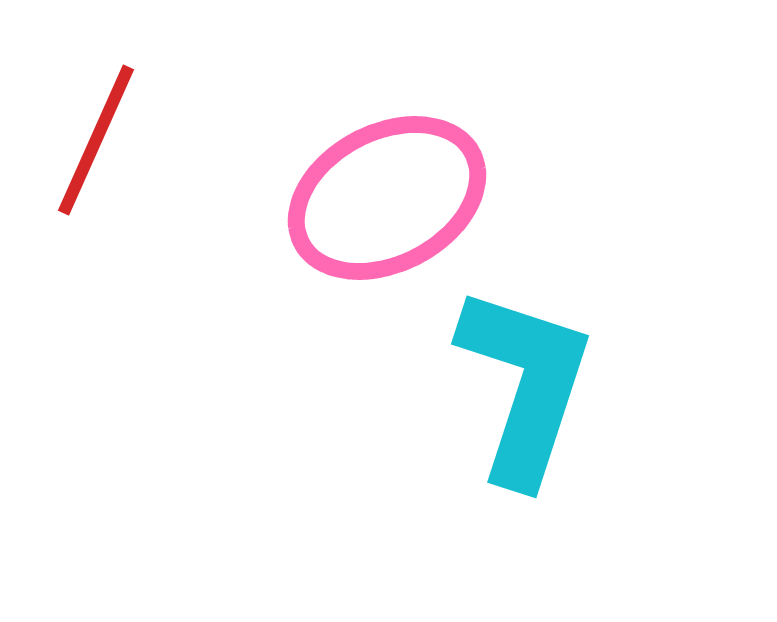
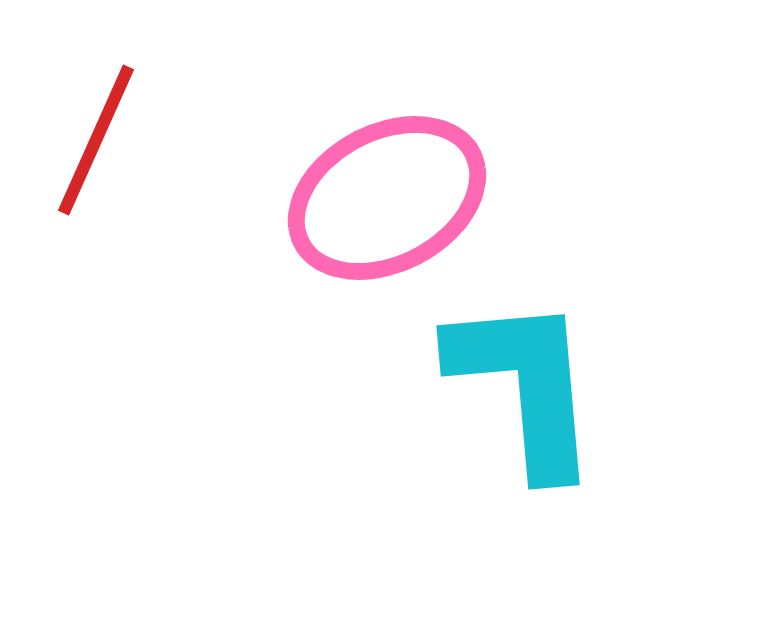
cyan L-shape: rotated 23 degrees counterclockwise
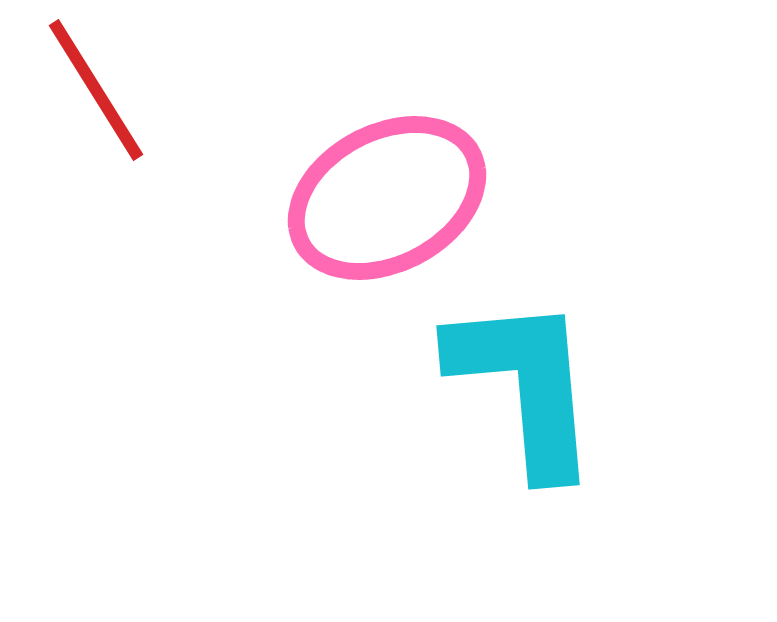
red line: moved 50 px up; rotated 56 degrees counterclockwise
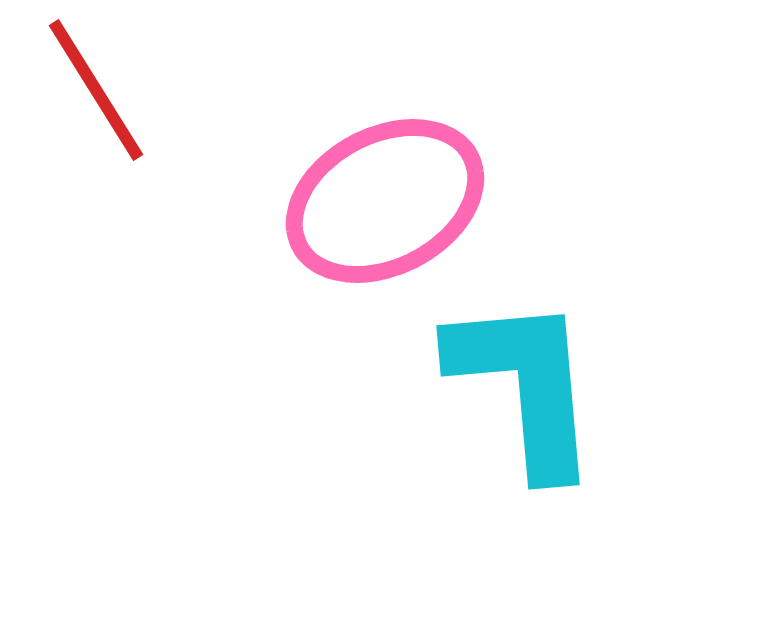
pink ellipse: moved 2 px left, 3 px down
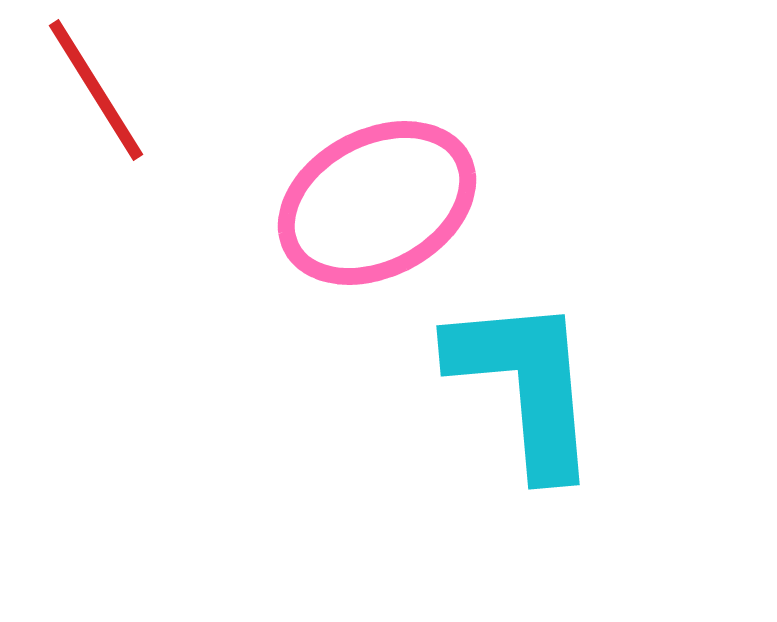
pink ellipse: moved 8 px left, 2 px down
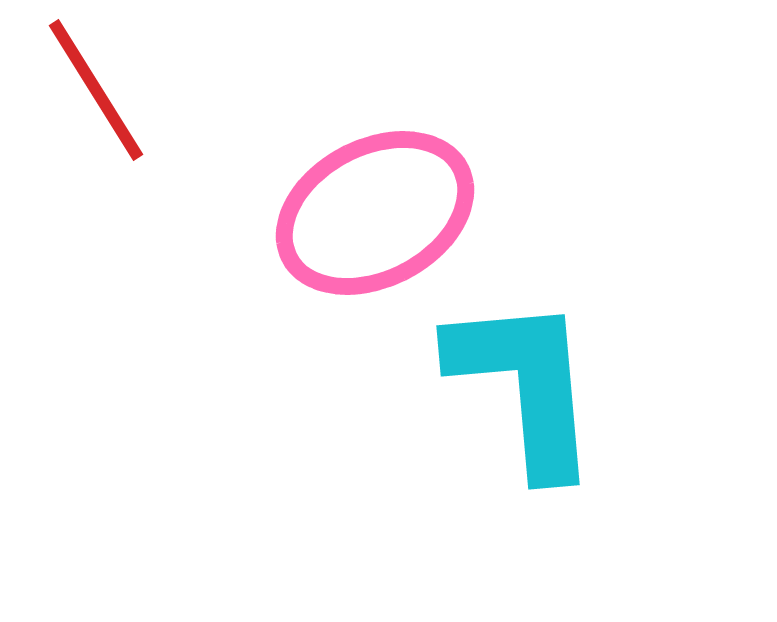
pink ellipse: moved 2 px left, 10 px down
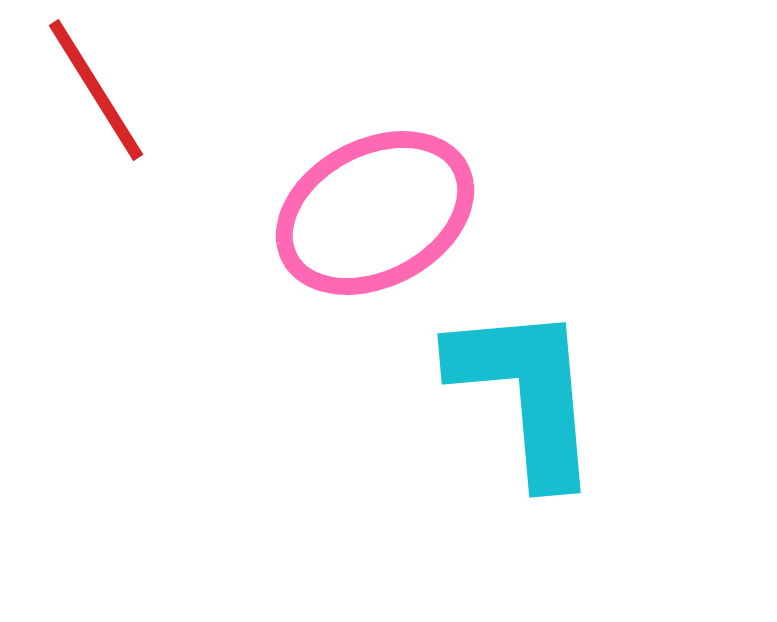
cyan L-shape: moved 1 px right, 8 px down
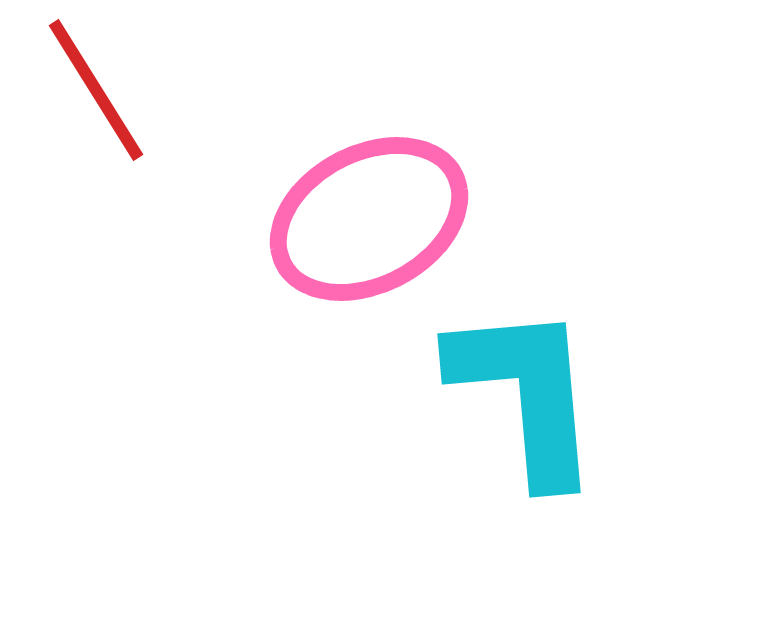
pink ellipse: moved 6 px left, 6 px down
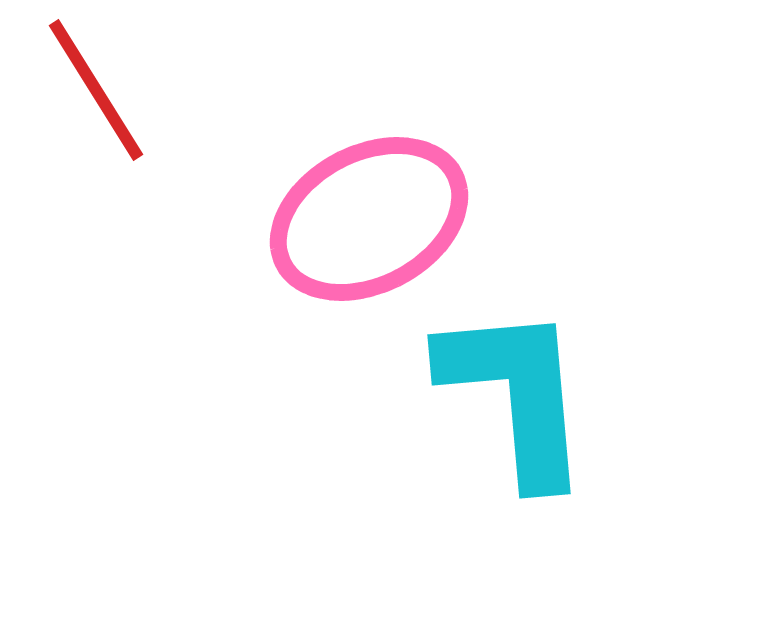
cyan L-shape: moved 10 px left, 1 px down
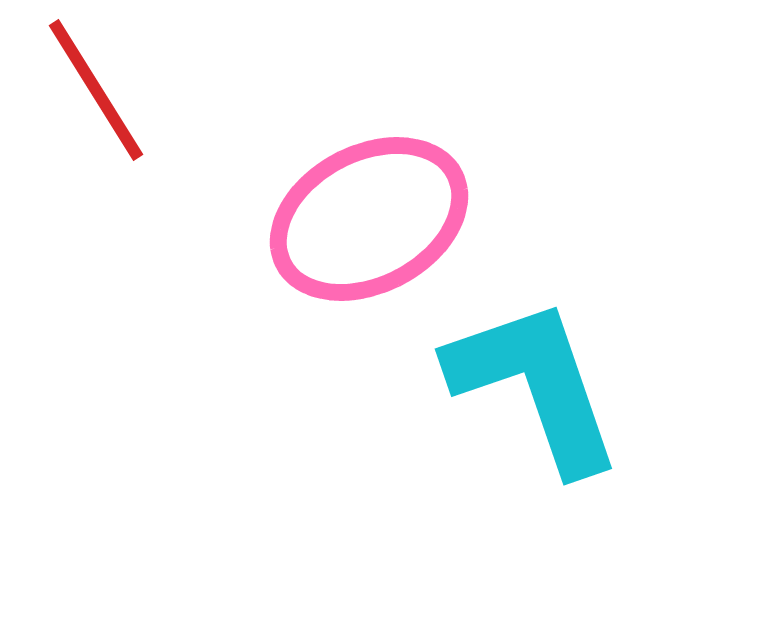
cyan L-shape: moved 19 px right, 9 px up; rotated 14 degrees counterclockwise
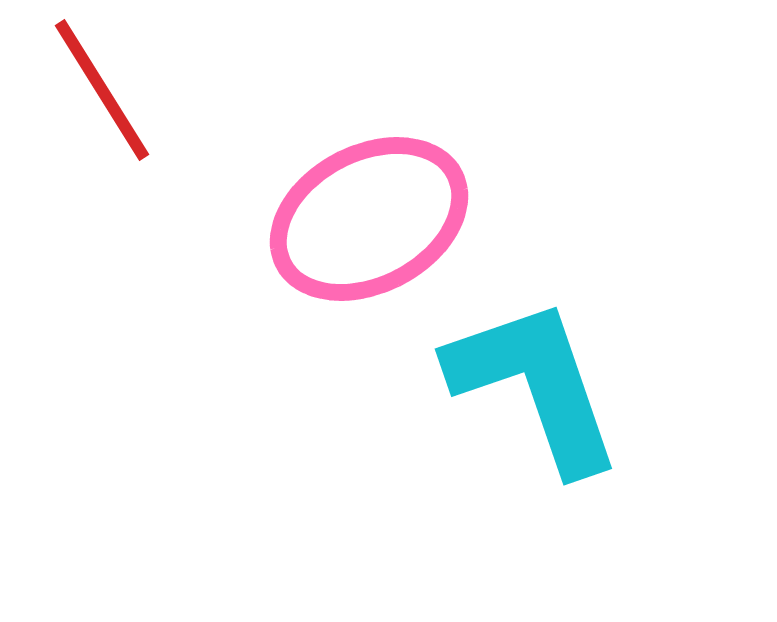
red line: moved 6 px right
